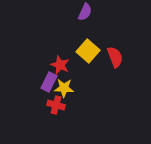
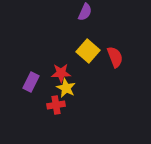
red star: moved 1 px right, 8 px down; rotated 24 degrees counterclockwise
purple rectangle: moved 18 px left
yellow star: moved 2 px right; rotated 24 degrees clockwise
red cross: rotated 24 degrees counterclockwise
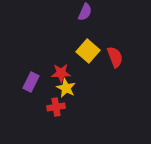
red cross: moved 2 px down
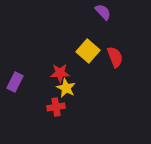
purple semicircle: moved 18 px right; rotated 66 degrees counterclockwise
red star: moved 1 px left
purple rectangle: moved 16 px left
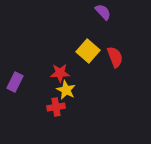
yellow star: moved 2 px down
